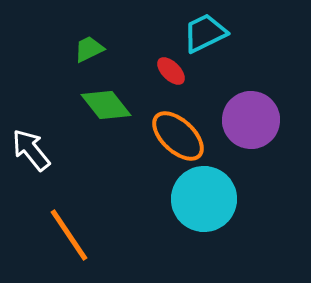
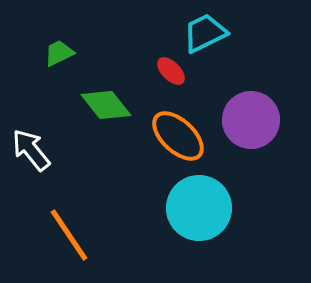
green trapezoid: moved 30 px left, 4 px down
cyan circle: moved 5 px left, 9 px down
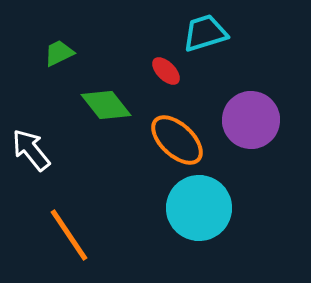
cyan trapezoid: rotated 9 degrees clockwise
red ellipse: moved 5 px left
orange ellipse: moved 1 px left, 4 px down
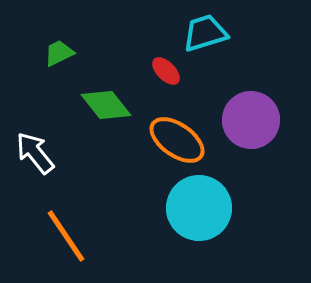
orange ellipse: rotated 8 degrees counterclockwise
white arrow: moved 4 px right, 3 px down
orange line: moved 3 px left, 1 px down
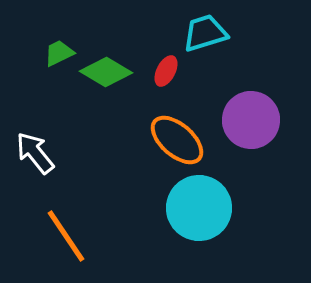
red ellipse: rotated 72 degrees clockwise
green diamond: moved 33 px up; rotated 21 degrees counterclockwise
orange ellipse: rotated 6 degrees clockwise
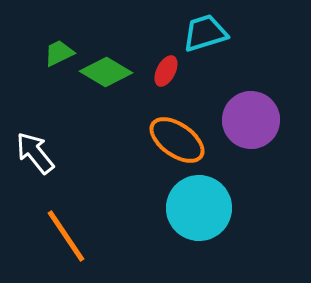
orange ellipse: rotated 6 degrees counterclockwise
